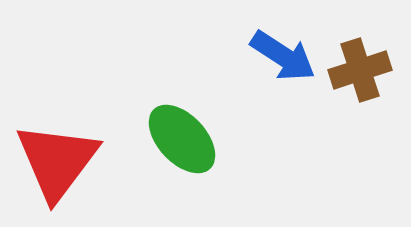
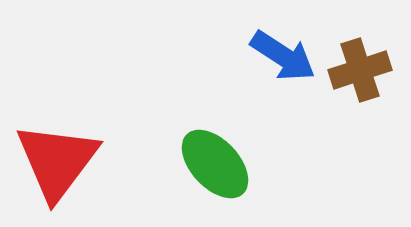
green ellipse: moved 33 px right, 25 px down
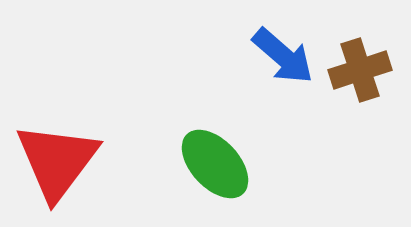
blue arrow: rotated 8 degrees clockwise
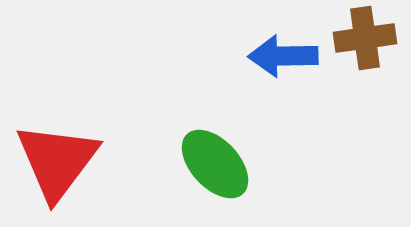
blue arrow: rotated 138 degrees clockwise
brown cross: moved 5 px right, 32 px up; rotated 10 degrees clockwise
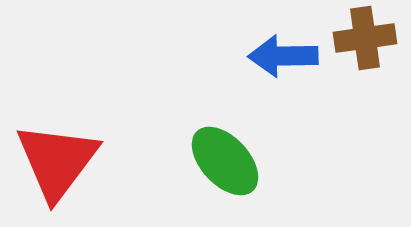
green ellipse: moved 10 px right, 3 px up
